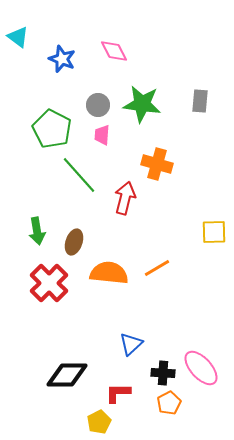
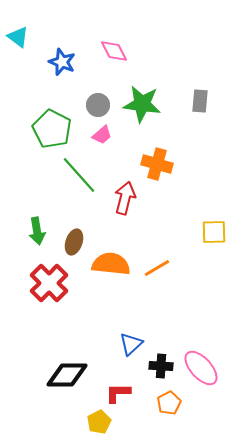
blue star: moved 3 px down
pink trapezoid: rotated 135 degrees counterclockwise
orange semicircle: moved 2 px right, 9 px up
black cross: moved 2 px left, 7 px up
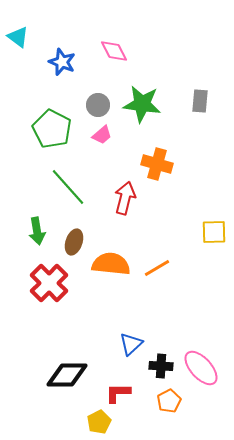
green line: moved 11 px left, 12 px down
orange pentagon: moved 2 px up
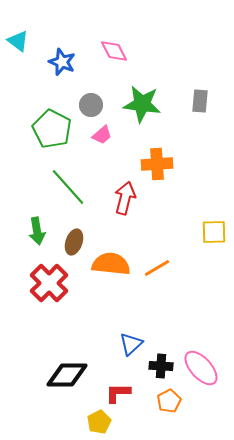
cyan triangle: moved 4 px down
gray circle: moved 7 px left
orange cross: rotated 20 degrees counterclockwise
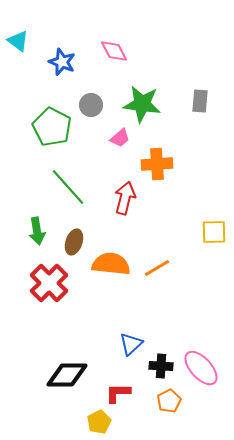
green pentagon: moved 2 px up
pink trapezoid: moved 18 px right, 3 px down
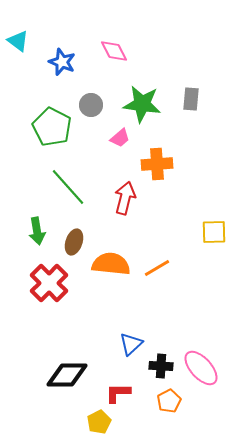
gray rectangle: moved 9 px left, 2 px up
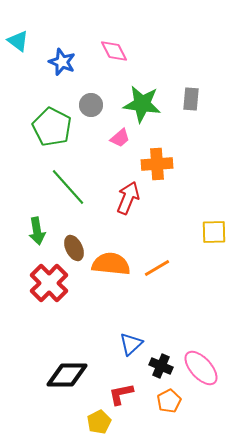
red arrow: moved 3 px right; rotated 8 degrees clockwise
brown ellipse: moved 6 px down; rotated 45 degrees counterclockwise
black cross: rotated 20 degrees clockwise
red L-shape: moved 3 px right, 1 px down; rotated 12 degrees counterclockwise
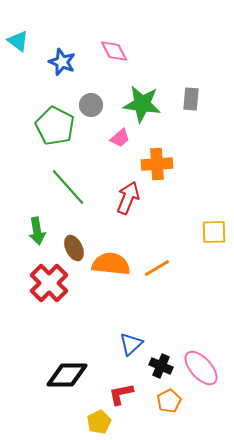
green pentagon: moved 3 px right, 1 px up
